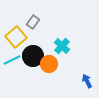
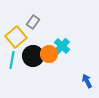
cyan line: rotated 54 degrees counterclockwise
orange circle: moved 10 px up
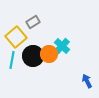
gray rectangle: rotated 24 degrees clockwise
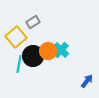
cyan cross: moved 1 px left, 4 px down
orange circle: moved 1 px left, 3 px up
cyan line: moved 7 px right, 4 px down
blue arrow: rotated 64 degrees clockwise
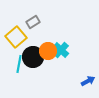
black circle: moved 1 px down
blue arrow: moved 1 px right; rotated 24 degrees clockwise
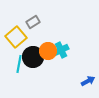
cyan cross: rotated 21 degrees clockwise
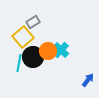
yellow square: moved 7 px right
cyan cross: rotated 21 degrees counterclockwise
cyan line: moved 1 px up
blue arrow: moved 1 px up; rotated 24 degrees counterclockwise
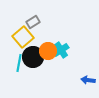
cyan cross: rotated 14 degrees clockwise
blue arrow: rotated 120 degrees counterclockwise
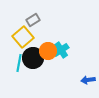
gray rectangle: moved 2 px up
black circle: moved 1 px down
blue arrow: rotated 16 degrees counterclockwise
